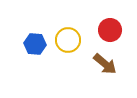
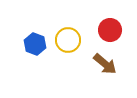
blue hexagon: rotated 15 degrees clockwise
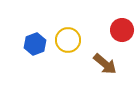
red circle: moved 12 px right
blue hexagon: rotated 20 degrees clockwise
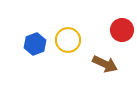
brown arrow: rotated 15 degrees counterclockwise
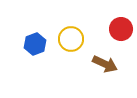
red circle: moved 1 px left, 1 px up
yellow circle: moved 3 px right, 1 px up
